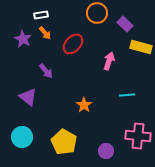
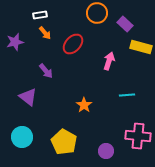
white rectangle: moved 1 px left
purple star: moved 8 px left, 3 px down; rotated 30 degrees clockwise
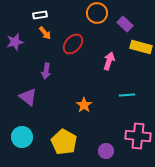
purple arrow: rotated 49 degrees clockwise
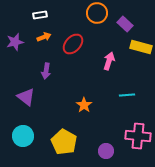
orange arrow: moved 1 px left, 4 px down; rotated 72 degrees counterclockwise
purple triangle: moved 2 px left
cyan circle: moved 1 px right, 1 px up
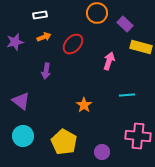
purple triangle: moved 5 px left, 4 px down
purple circle: moved 4 px left, 1 px down
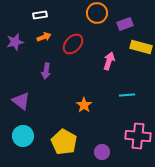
purple rectangle: rotated 63 degrees counterclockwise
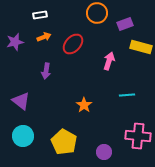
purple circle: moved 2 px right
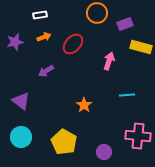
purple arrow: rotated 49 degrees clockwise
cyan circle: moved 2 px left, 1 px down
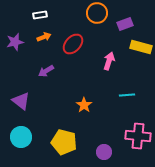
yellow pentagon: rotated 15 degrees counterclockwise
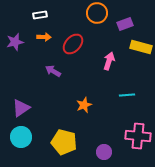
orange arrow: rotated 24 degrees clockwise
purple arrow: moved 7 px right; rotated 63 degrees clockwise
purple triangle: moved 7 px down; rotated 48 degrees clockwise
orange star: rotated 14 degrees clockwise
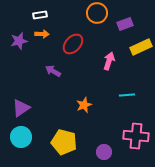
orange arrow: moved 2 px left, 3 px up
purple star: moved 4 px right, 1 px up
yellow rectangle: rotated 40 degrees counterclockwise
pink cross: moved 2 px left
